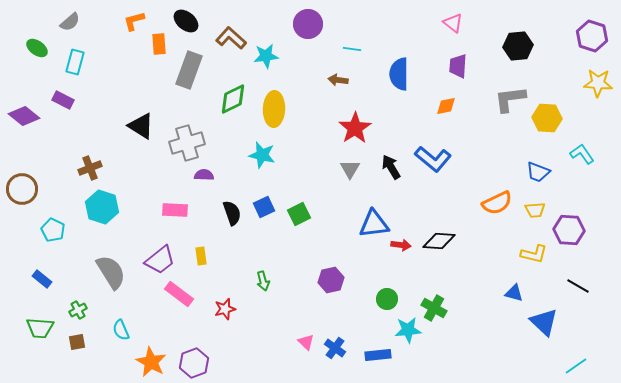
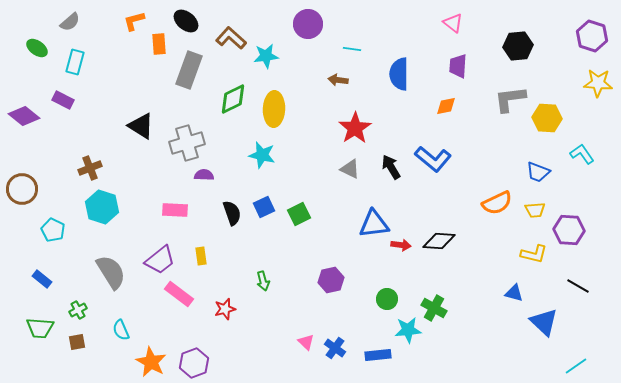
gray triangle at (350, 169): rotated 35 degrees counterclockwise
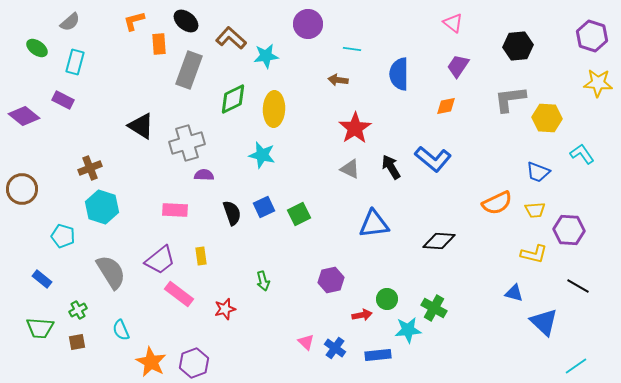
purple trapezoid at (458, 66): rotated 30 degrees clockwise
cyan pentagon at (53, 230): moved 10 px right, 6 px down; rotated 10 degrees counterclockwise
red arrow at (401, 245): moved 39 px left, 70 px down; rotated 18 degrees counterclockwise
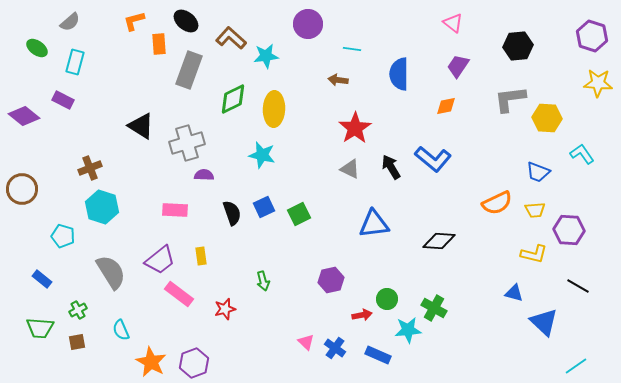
blue rectangle at (378, 355): rotated 30 degrees clockwise
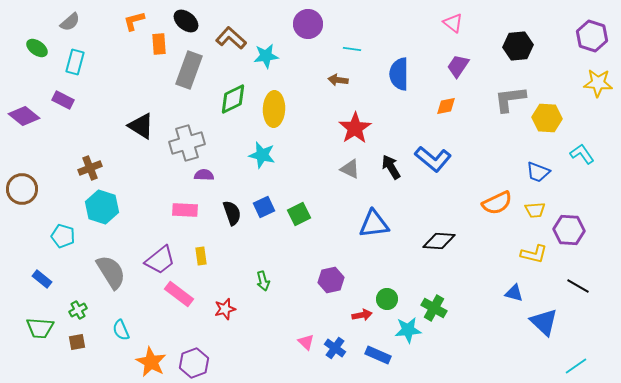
pink rectangle at (175, 210): moved 10 px right
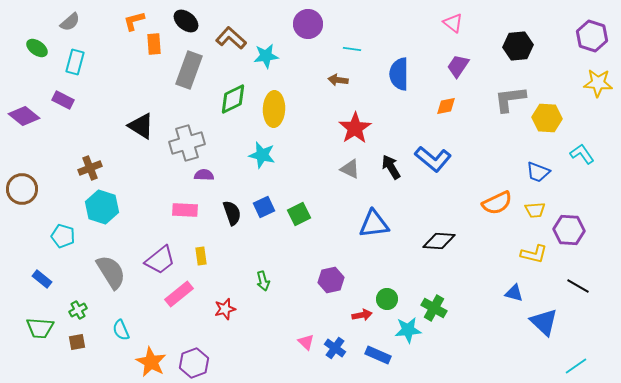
orange rectangle at (159, 44): moved 5 px left
pink rectangle at (179, 294): rotated 76 degrees counterclockwise
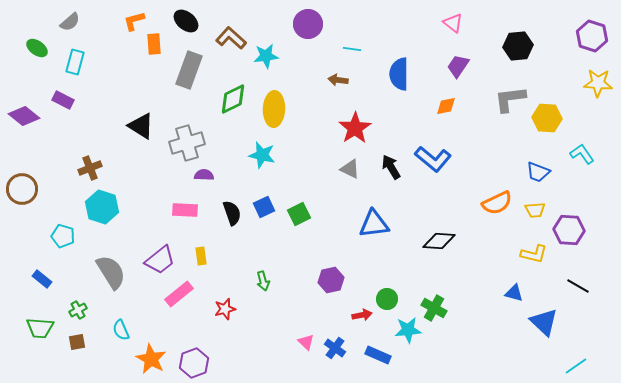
orange star at (151, 362): moved 3 px up
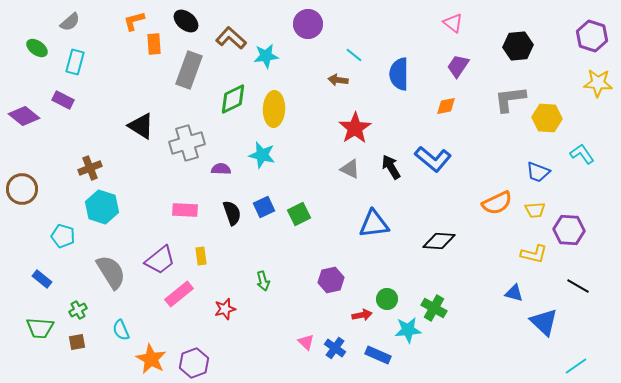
cyan line at (352, 49): moved 2 px right, 6 px down; rotated 30 degrees clockwise
purple semicircle at (204, 175): moved 17 px right, 6 px up
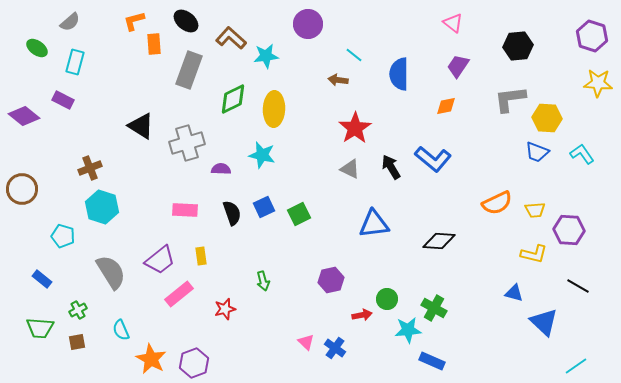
blue trapezoid at (538, 172): moved 1 px left, 20 px up
blue rectangle at (378, 355): moved 54 px right, 6 px down
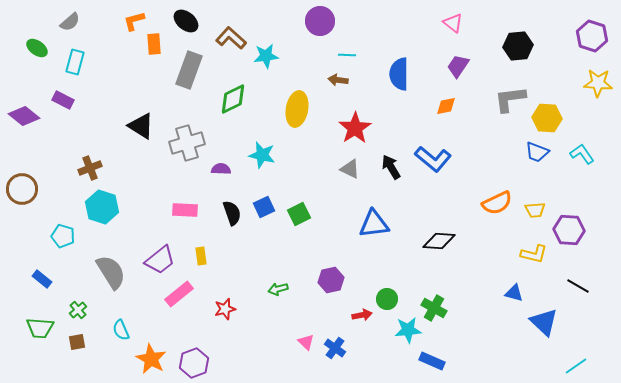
purple circle at (308, 24): moved 12 px right, 3 px up
cyan line at (354, 55): moved 7 px left; rotated 36 degrees counterclockwise
yellow ellipse at (274, 109): moved 23 px right; rotated 8 degrees clockwise
green arrow at (263, 281): moved 15 px right, 8 px down; rotated 90 degrees clockwise
green cross at (78, 310): rotated 12 degrees counterclockwise
